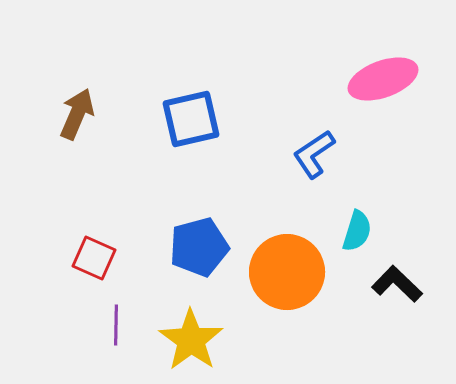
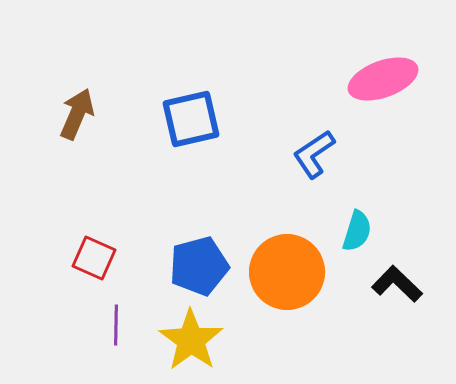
blue pentagon: moved 19 px down
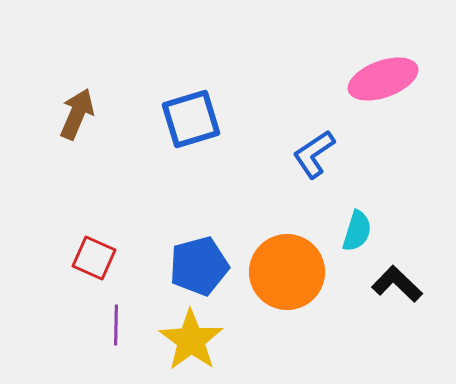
blue square: rotated 4 degrees counterclockwise
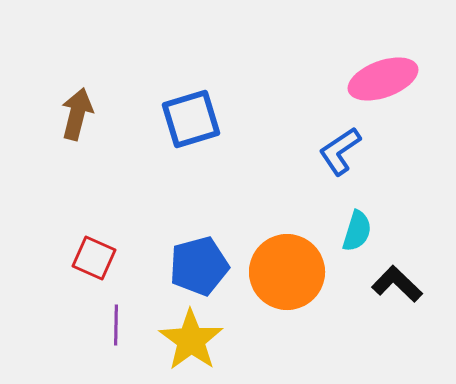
brown arrow: rotated 9 degrees counterclockwise
blue L-shape: moved 26 px right, 3 px up
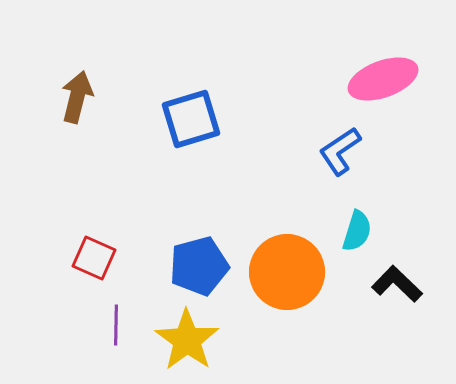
brown arrow: moved 17 px up
yellow star: moved 4 px left
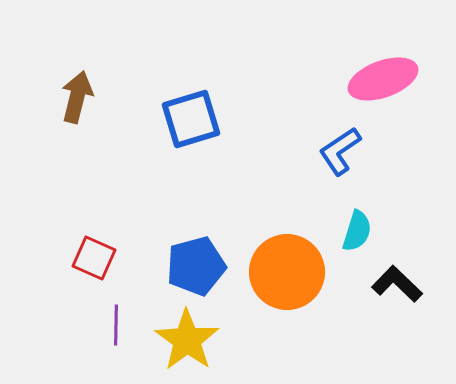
blue pentagon: moved 3 px left
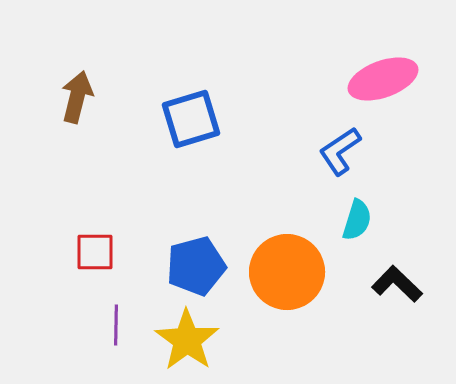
cyan semicircle: moved 11 px up
red square: moved 1 px right, 6 px up; rotated 24 degrees counterclockwise
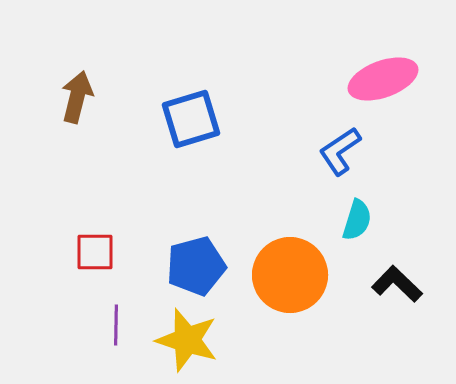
orange circle: moved 3 px right, 3 px down
yellow star: rotated 18 degrees counterclockwise
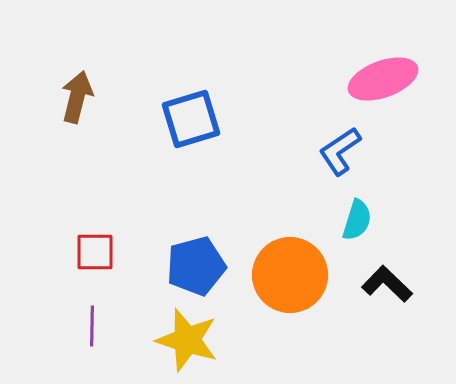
black L-shape: moved 10 px left
purple line: moved 24 px left, 1 px down
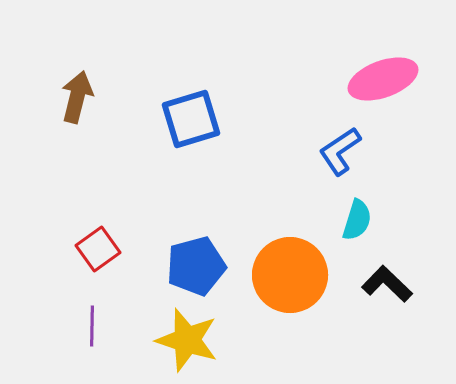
red square: moved 3 px right, 3 px up; rotated 36 degrees counterclockwise
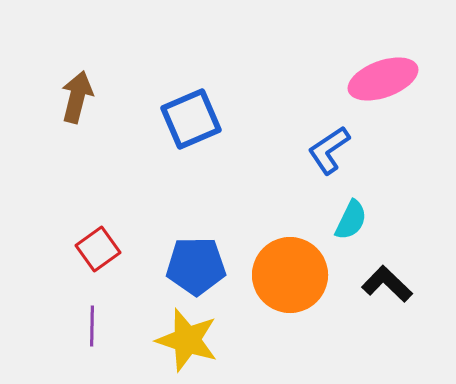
blue square: rotated 6 degrees counterclockwise
blue L-shape: moved 11 px left, 1 px up
cyan semicircle: moved 6 px left; rotated 9 degrees clockwise
blue pentagon: rotated 14 degrees clockwise
